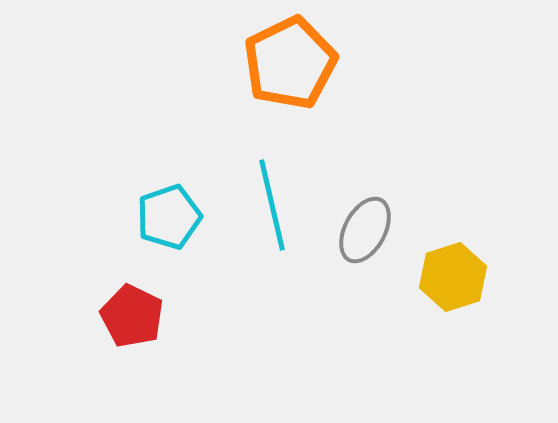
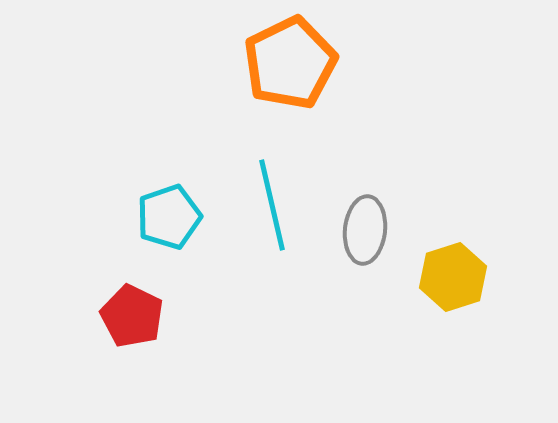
gray ellipse: rotated 22 degrees counterclockwise
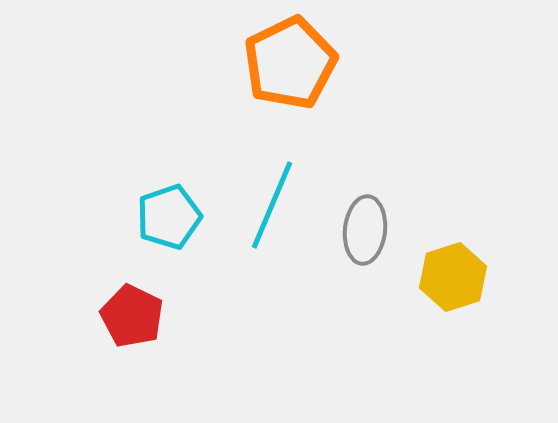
cyan line: rotated 36 degrees clockwise
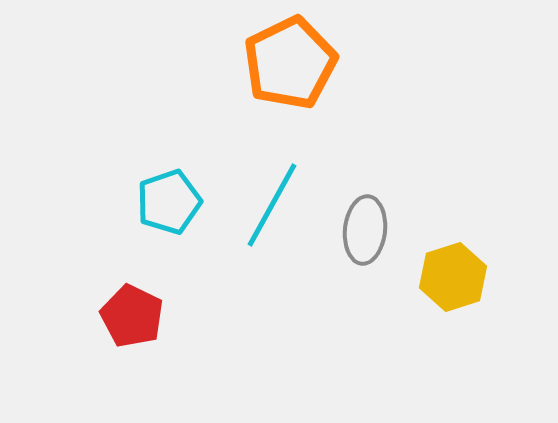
cyan line: rotated 6 degrees clockwise
cyan pentagon: moved 15 px up
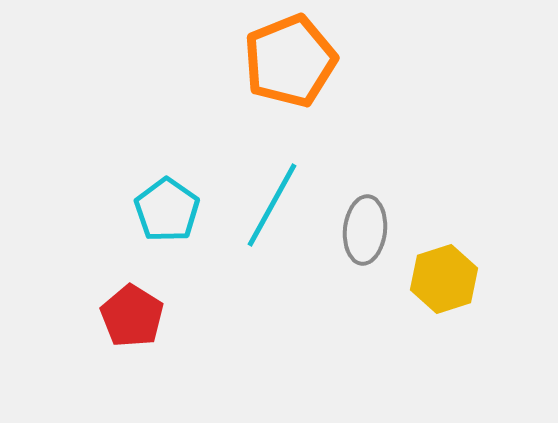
orange pentagon: moved 2 px up; rotated 4 degrees clockwise
cyan pentagon: moved 2 px left, 8 px down; rotated 18 degrees counterclockwise
yellow hexagon: moved 9 px left, 2 px down
red pentagon: rotated 6 degrees clockwise
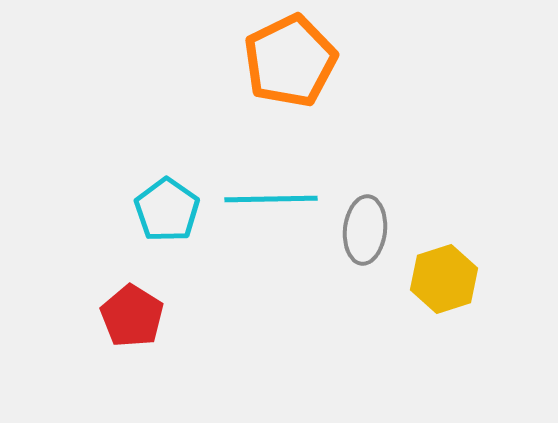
orange pentagon: rotated 4 degrees counterclockwise
cyan line: moved 1 px left, 6 px up; rotated 60 degrees clockwise
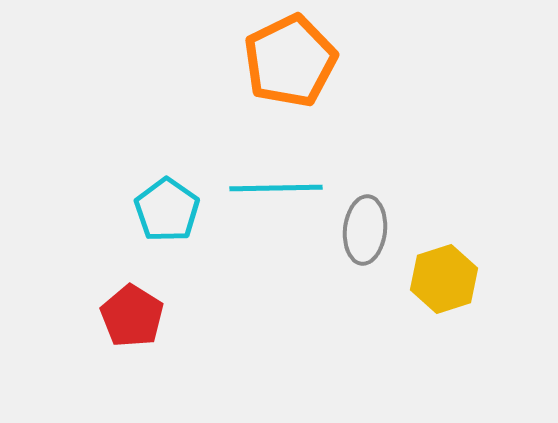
cyan line: moved 5 px right, 11 px up
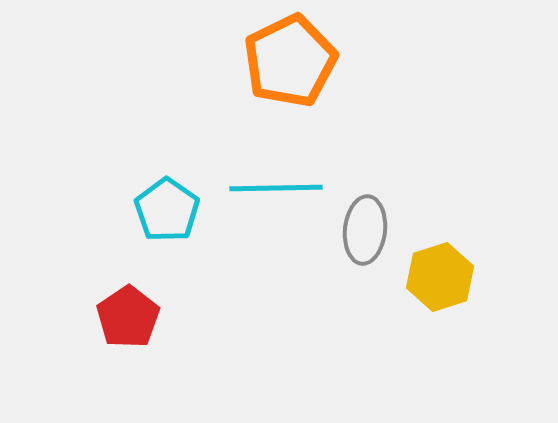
yellow hexagon: moved 4 px left, 2 px up
red pentagon: moved 4 px left, 1 px down; rotated 6 degrees clockwise
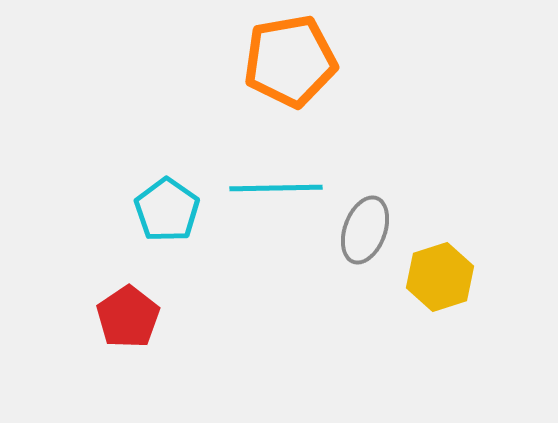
orange pentagon: rotated 16 degrees clockwise
gray ellipse: rotated 14 degrees clockwise
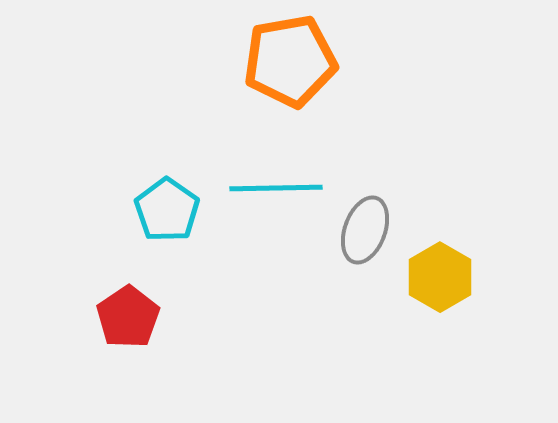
yellow hexagon: rotated 12 degrees counterclockwise
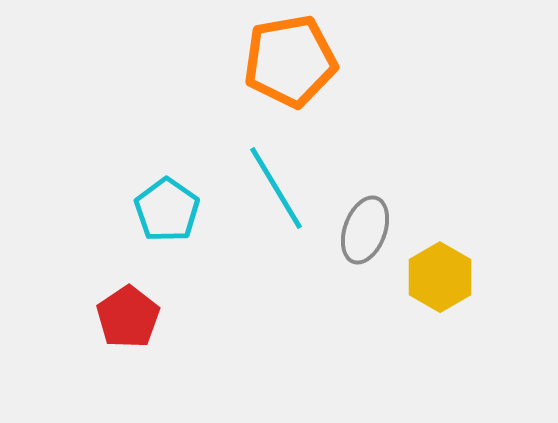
cyan line: rotated 60 degrees clockwise
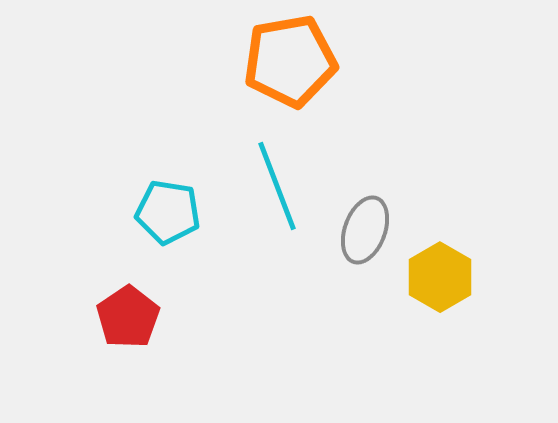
cyan line: moved 1 px right, 2 px up; rotated 10 degrees clockwise
cyan pentagon: moved 1 px right, 2 px down; rotated 26 degrees counterclockwise
